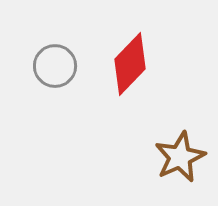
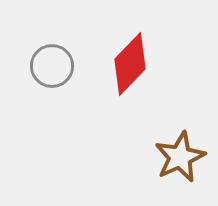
gray circle: moved 3 px left
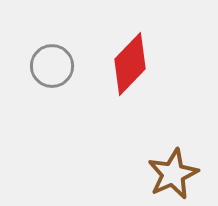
brown star: moved 7 px left, 17 px down
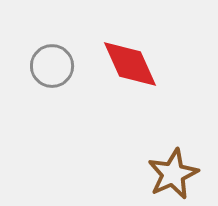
red diamond: rotated 68 degrees counterclockwise
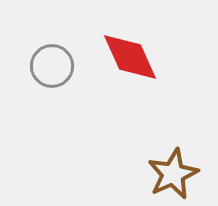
red diamond: moved 7 px up
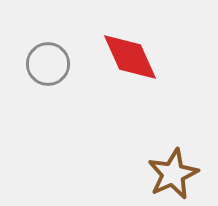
gray circle: moved 4 px left, 2 px up
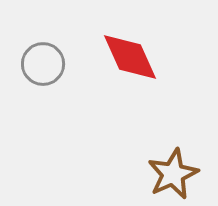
gray circle: moved 5 px left
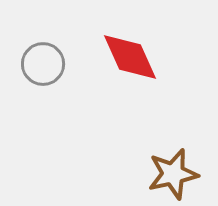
brown star: rotated 12 degrees clockwise
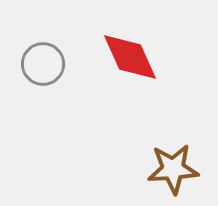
brown star: moved 5 px up; rotated 9 degrees clockwise
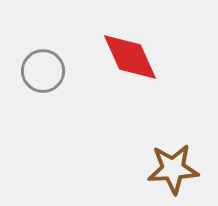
gray circle: moved 7 px down
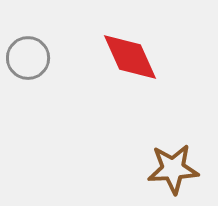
gray circle: moved 15 px left, 13 px up
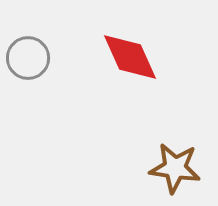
brown star: moved 2 px right, 1 px up; rotated 12 degrees clockwise
